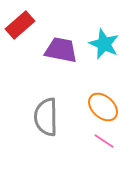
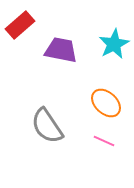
cyan star: moved 10 px right; rotated 20 degrees clockwise
orange ellipse: moved 3 px right, 4 px up
gray semicircle: moved 1 px right, 9 px down; rotated 33 degrees counterclockwise
pink line: rotated 10 degrees counterclockwise
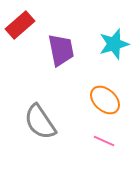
cyan star: rotated 12 degrees clockwise
purple trapezoid: rotated 68 degrees clockwise
orange ellipse: moved 1 px left, 3 px up
gray semicircle: moved 7 px left, 4 px up
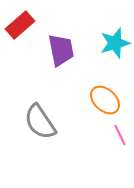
cyan star: moved 1 px right, 1 px up
pink line: moved 16 px right, 6 px up; rotated 40 degrees clockwise
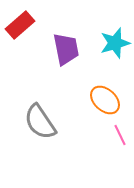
purple trapezoid: moved 5 px right, 1 px up
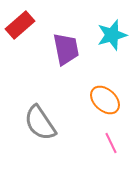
cyan star: moved 3 px left, 8 px up
gray semicircle: moved 1 px down
pink line: moved 9 px left, 8 px down
